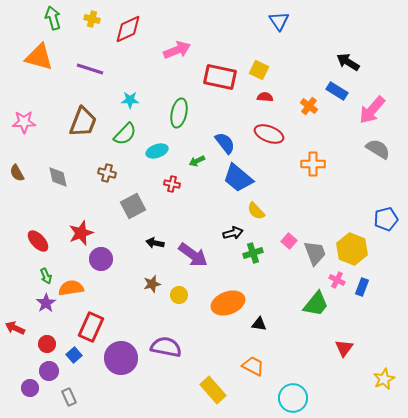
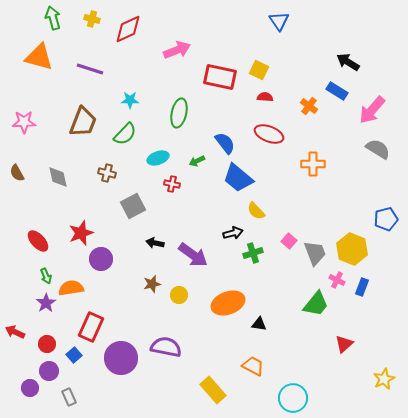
cyan ellipse at (157, 151): moved 1 px right, 7 px down
red arrow at (15, 328): moved 4 px down
red triangle at (344, 348): moved 4 px up; rotated 12 degrees clockwise
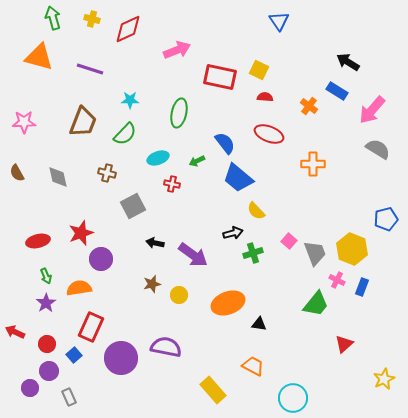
red ellipse at (38, 241): rotated 60 degrees counterclockwise
orange semicircle at (71, 288): moved 8 px right
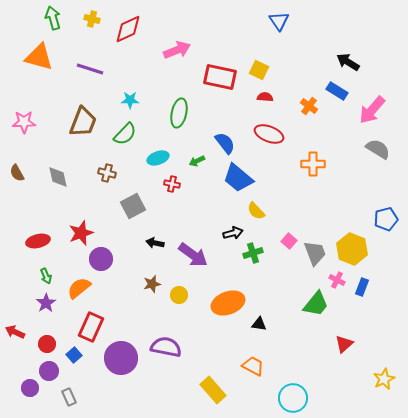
orange semicircle at (79, 288): rotated 30 degrees counterclockwise
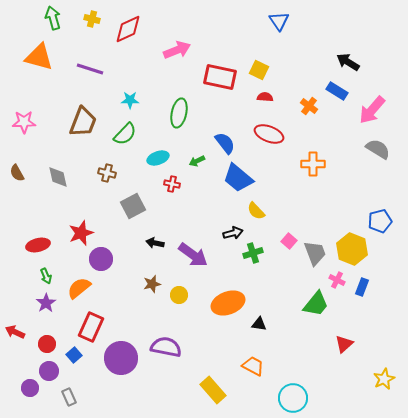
blue pentagon at (386, 219): moved 6 px left, 2 px down
red ellipse at (38, 241): moved 4 px down
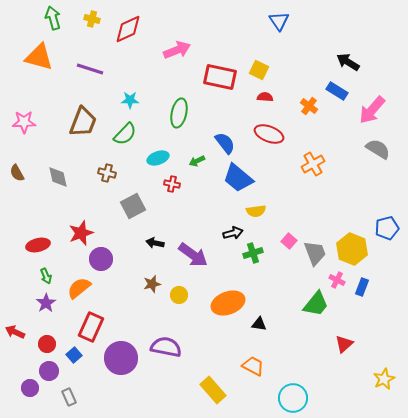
orange cross at (313, 164): rotated 30 degrees counterclockwise
yellow semicircle at (256, 211): rotated 54 degrees counterclockwise
blue pentagon at (380, 221): moved 7 px right, 7 px down
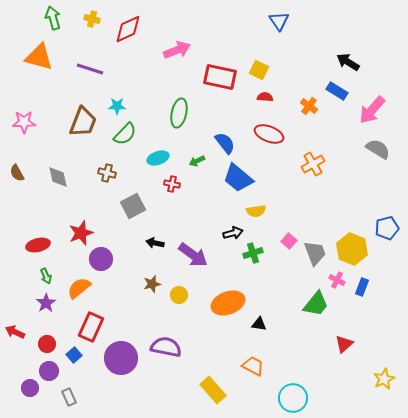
cyan star at (130, 100): moved 13 px left, 6 px down
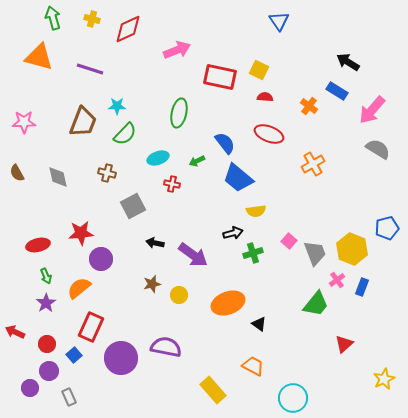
red star at (81, 233): rotated 15 degrees clockwise
pink cross at (337, 280): rotated 28 degrees clockwise
black triangle at (259, 324): rotated 28 degrees clockwise
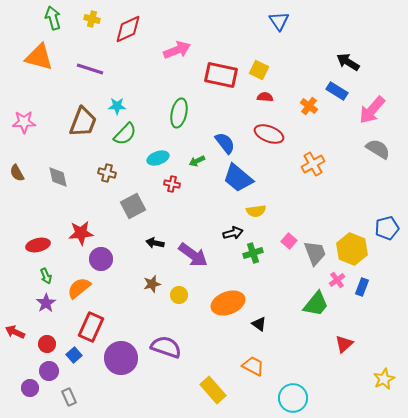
red rectangle at (220, 77): moved 1 px right, 2 px up
purple semicircle at (166, 347): rotated 8 degrees clockwise
